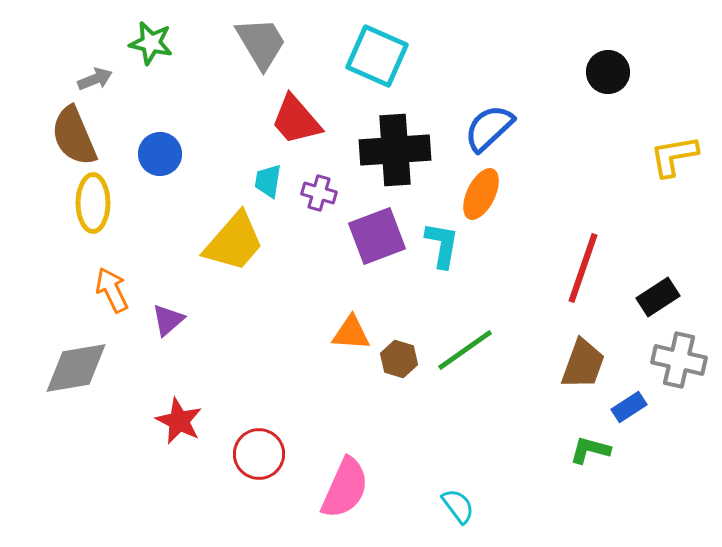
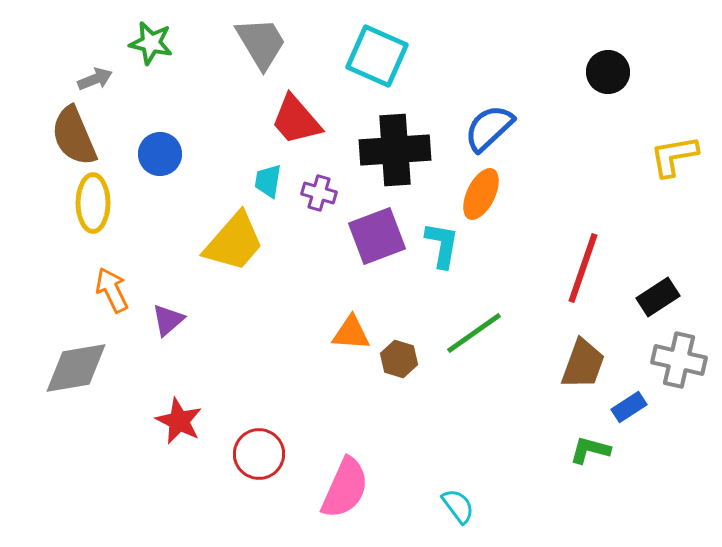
green line: moved 9 px right, 17 px up
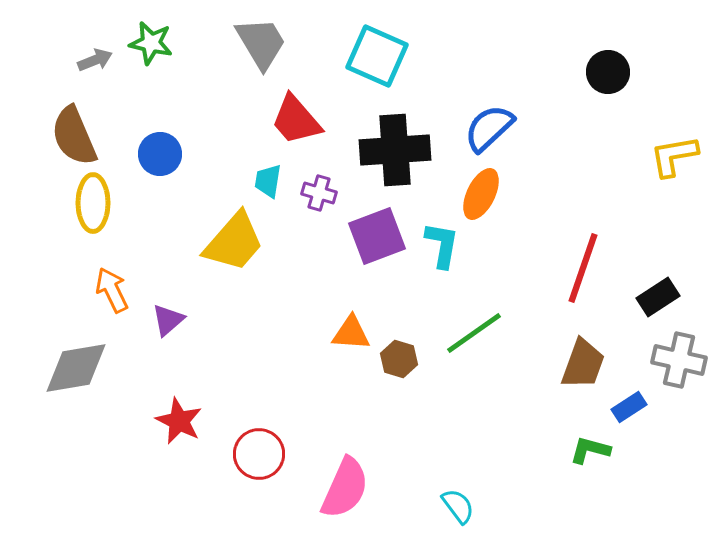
gray arrow: moved 19 px up
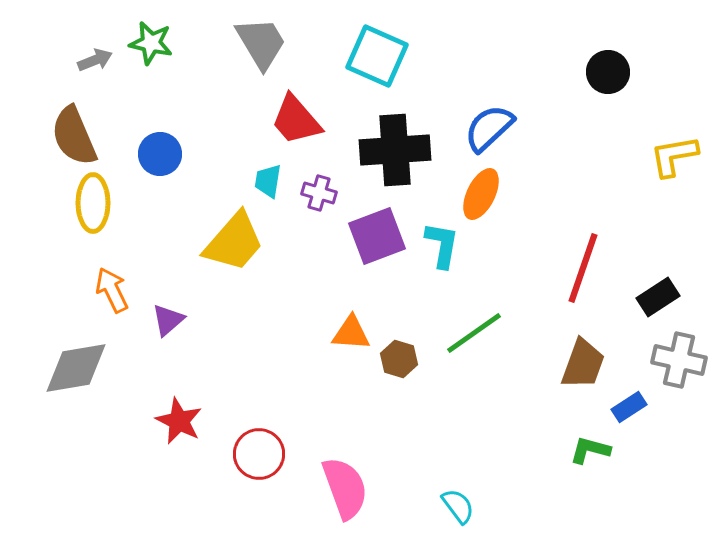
pink semicircle: rotated 44 degrees counterclockwise
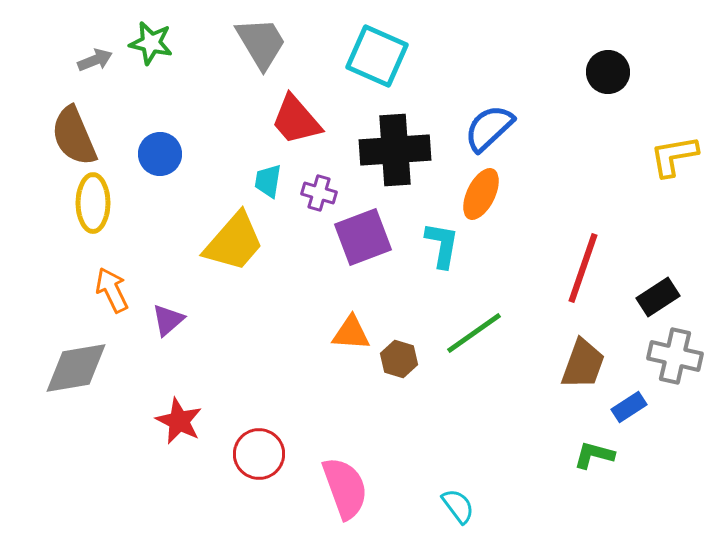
purple square: moved 14 px left, 1 px down
gray cross: moved 4 px left, 4 px up
green L-shape: moved 4 px right, 5 px down
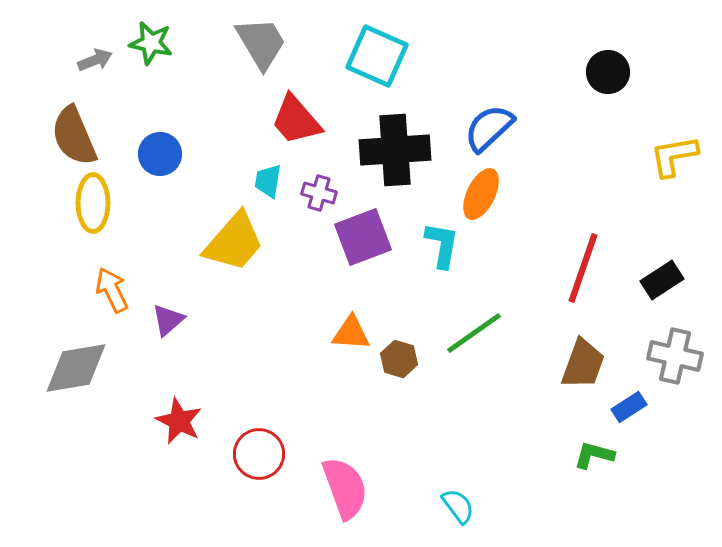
black rectangle: moved 4 px right, 17 px up
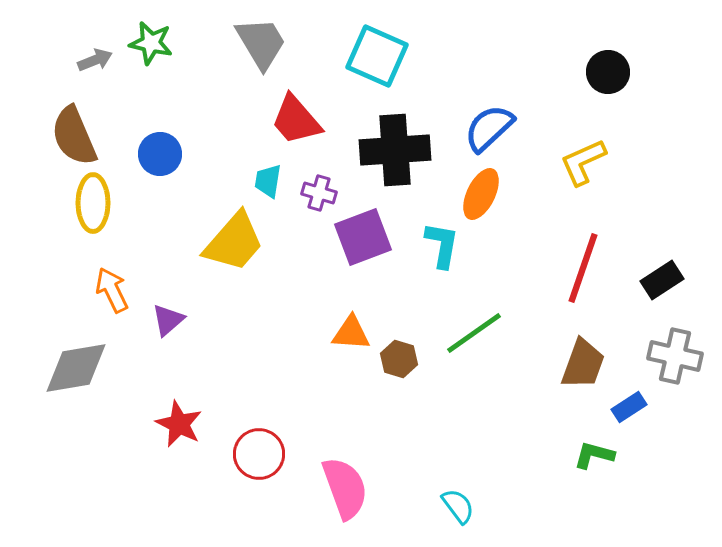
yellow L-shape: moved 91 px left, 6 px down; rotated 14 degrees counterclockwise
red star: moved 3 px down
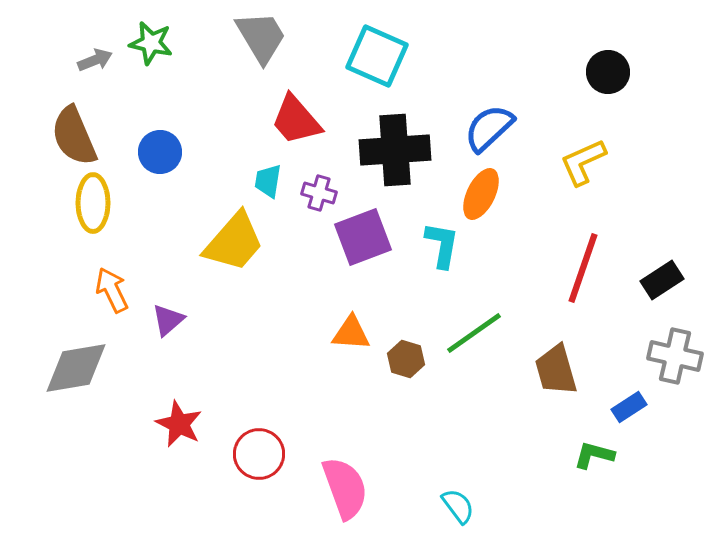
gray trapezoid: moved 6 px up
blue circle: moved 2 px up
brown hexagon: moved 7 px right
brown trapezoid: moved 27 px left, 6 px down; rotated 144 degrees clockwise
